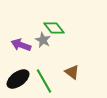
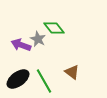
gray star: moved 5 px left, 1 px up
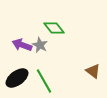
gray star: moved 2 px right, 6 px down
purple arrow: moved 1 px right
brown triangle: moved 21 px right, 1 px up
black ellipse: moved 1 px left, 1 px up
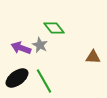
purple arrow: moved 1 px left, 3 px down
brown triangle: moved 14 px up; rotated 35 degrees counterclockwise
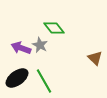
brown triangle: moved 2 px right, 1 px down; rotated 42 degrees clockwise
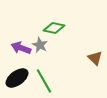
green diamond: rotated 40 degrees counterclockwise
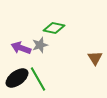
gray star: rotated 28 degrees clockwise
brown triangle: rotated 14 degrees clockwise
green line: moved 6 px left, 2 px up
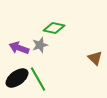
purple arrow: moved 2 px left
brown triangle: rotated 14 degrees counterclockwise
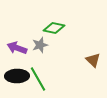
purple arrow: moved 2 px left
brown triangle: moved 2 px left, 2 px down
black ellipse: moved 2 px up; rotated 35 degrees clockwise
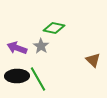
gray star: moved 1 px right, 1 px down; rotated 21 degrees counterclockwise
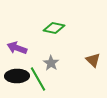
gray star: moved 10 px right, 17 px down
